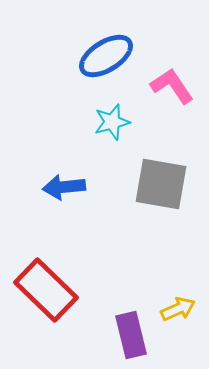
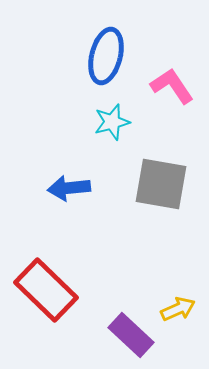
blue ellipse: rotated 44 degrees counterclockwise
blue arrow: moved 5 px right, 1 px down
purple rectangle: rotated 33 degrees counterclockwise
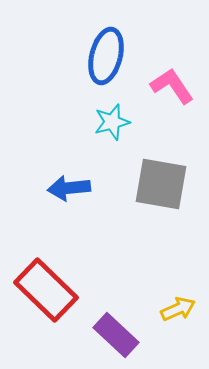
purple rectangle: moved 15 px left
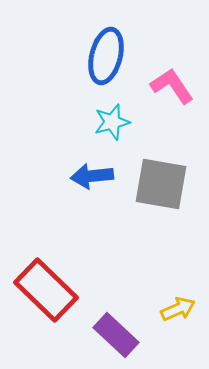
blue arrow: moved 23 px right, 12 px up
